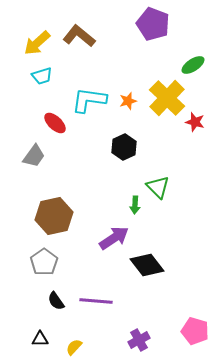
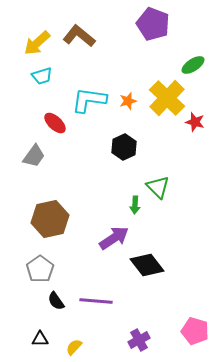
brown hexagon: moved 4 px left, 3 px down
gray pentagon: moved 4 px left, 7 px down
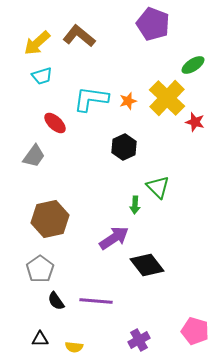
cyan L-shape: moved 2 px right, 1 px up
yellow semicircle: rotated 126 degrees counterclockwise
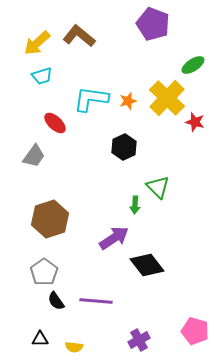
brown hexagon: rotated 6 degrees counterclockwise
gray pentagon: moved 4 px right, 3 px down
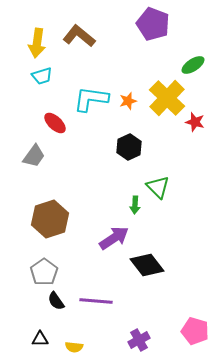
yellow arrow: rotated 40 degrees counterclockwise
black hexagon: moved 5 px right
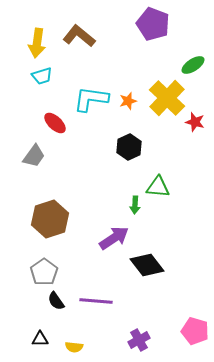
green triangle: rotated 40 degrees counterclockwise
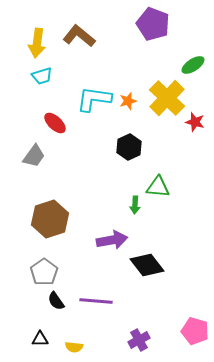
cyan L-shape: moved 3 px right
purple arrow: moved 2 px left, 2 px down; rotated 24 degrees clockwise
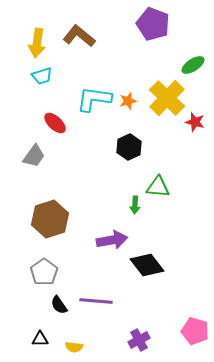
black semicircle: moved 3 px right, 4 px down
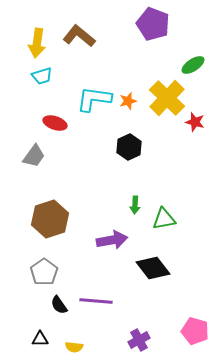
red ellipse: rotated 25 degrees counterclockwise
green triangle: moved 6 px right, 32 px down; rotated 15 degrees counterclockwise
black diamond: moved 6 px right, 3 px down
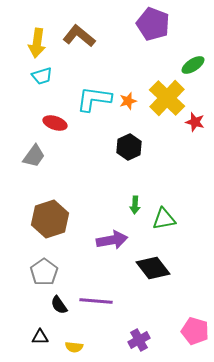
black triangle: moved 2 px up
